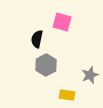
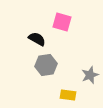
black semicircle: rotated 108 degrees clockwise
gray hexagon: rotated 20 degrees clockwise
yellow rectangle: moved 1 px right
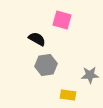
pink square: moved 2 px up
gray star: rotated 18 degrees clockwise
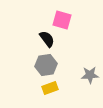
black semicircle: moved 10 px right; rotated 24 degrees clockwise
yellow rectangle: moved 18 px left, 7 px up; rotated 28 degrees counterclockwise
